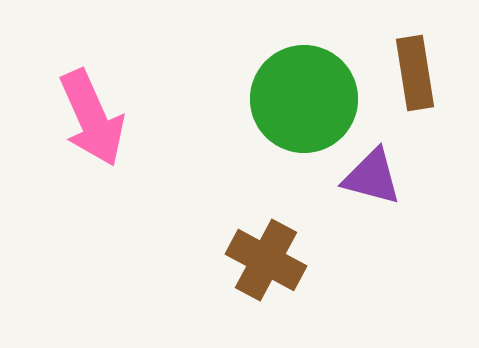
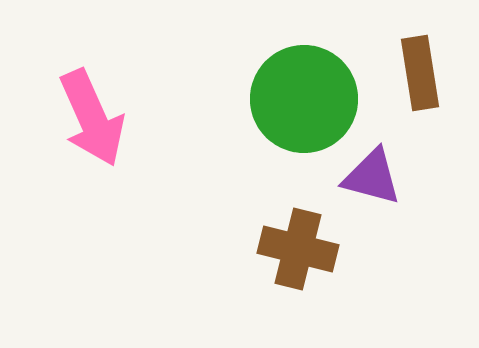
brown rectangle: moved 5 px right
brown cross: moved 32 px right, 11 px up; rotated 14 degrees counterclockwise
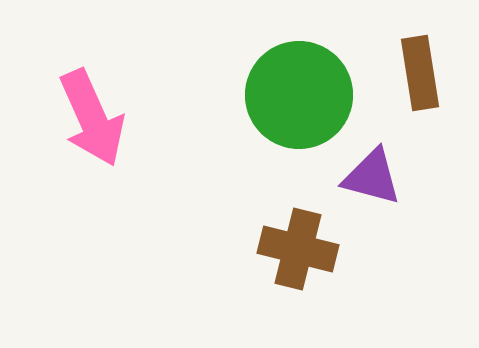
green circle: moved 5 px left, 4 px up
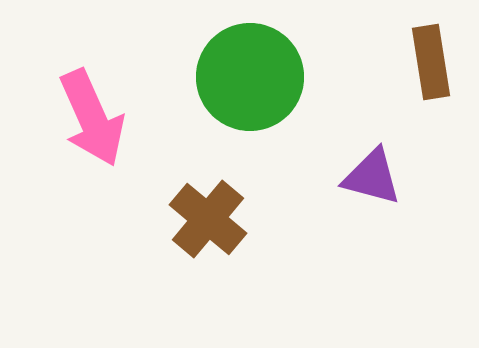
brown rectangle: moved 11 px right, 11 px up
green circle: moved 49 px left, 18 px up
brown cross: moved 90 px left, 30 px up; rotated 26 degrees clockwise
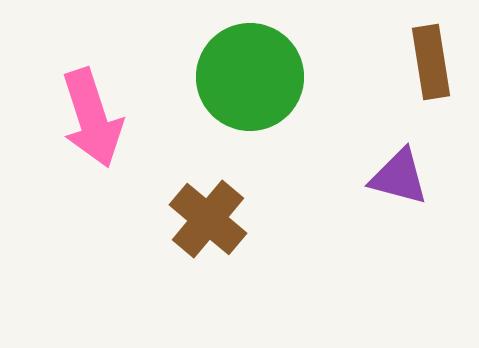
pink arrow: rotated 6 degrees clockwise
purple triangle: moved 27 px right
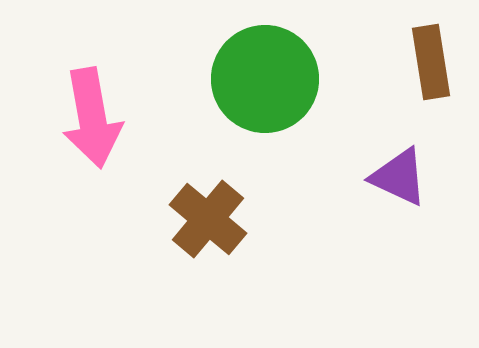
green circle: moved 15 px right, 2 px down
pink arrow: rotated 8 degrees clockwise
purple triangle: rotated 10 degrees clockwise
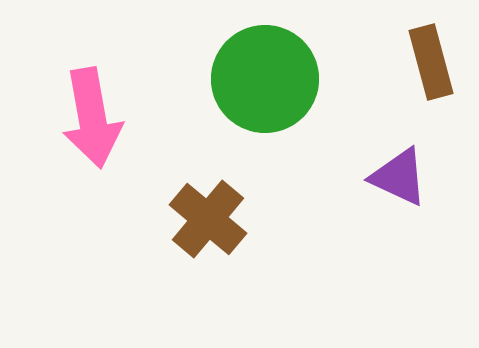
brown rectangle: rotated 6 degrees counterclockwise
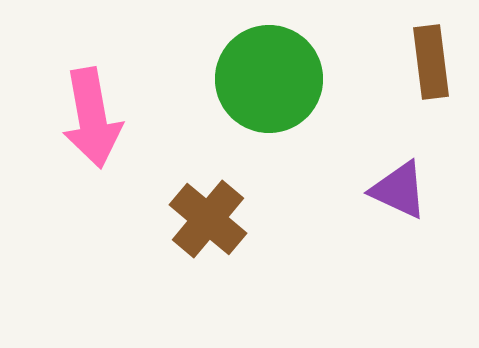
brown rectangle: rotated 8 degrees clockwise
green circle: moved 4 px right
purple triangle: moved 13 px down
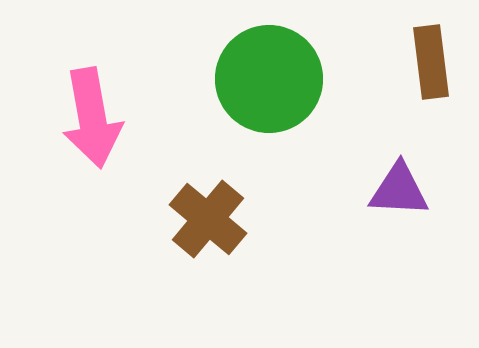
purple triangle: rotated 22 degrees counterclockwise
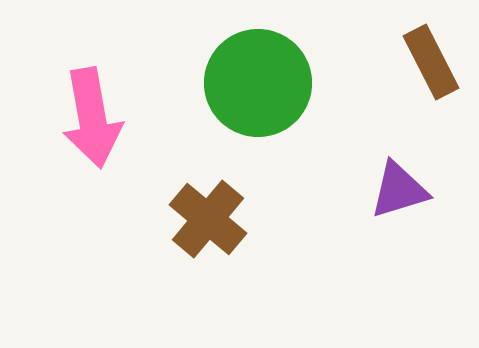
brown rectangle: rotated 20 degrees counterclockwise
green circle: moved 11 px left, 4 px down
purple triangle: rotated 20 degrees counterclockwise
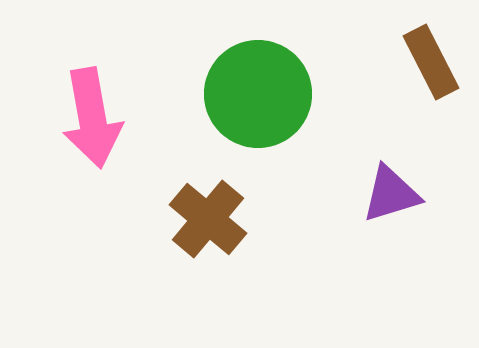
green circle: moved 11 px down
purple triangle: moved 8 px left, 4 px down
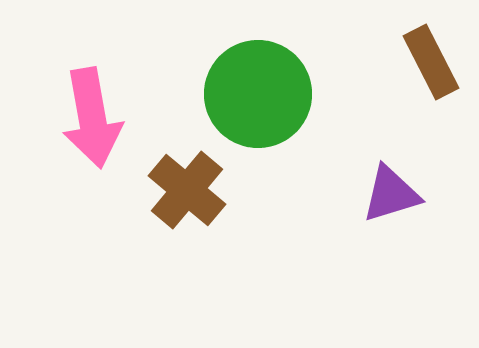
brown cross: moved 21 px left, 29 px up
